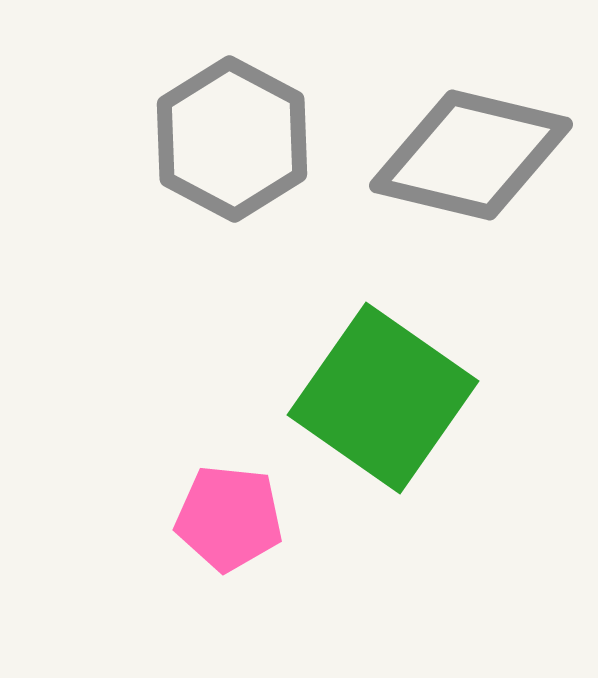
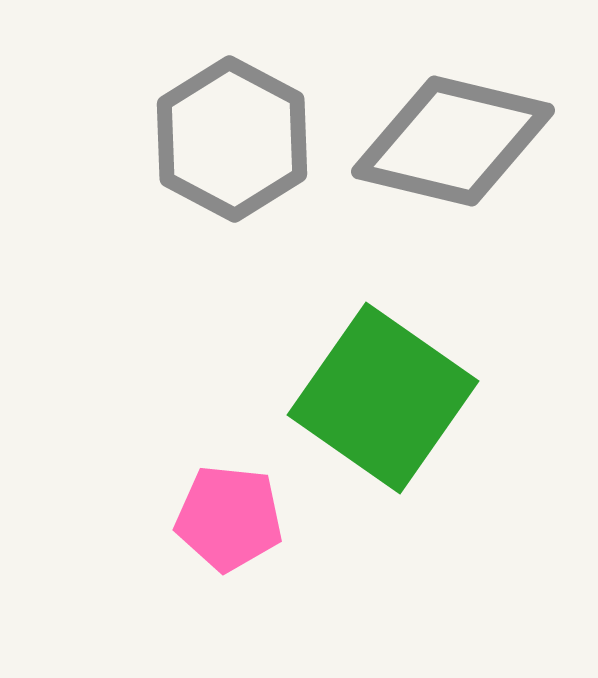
gray diamond: moved 18 px left, 14 px up
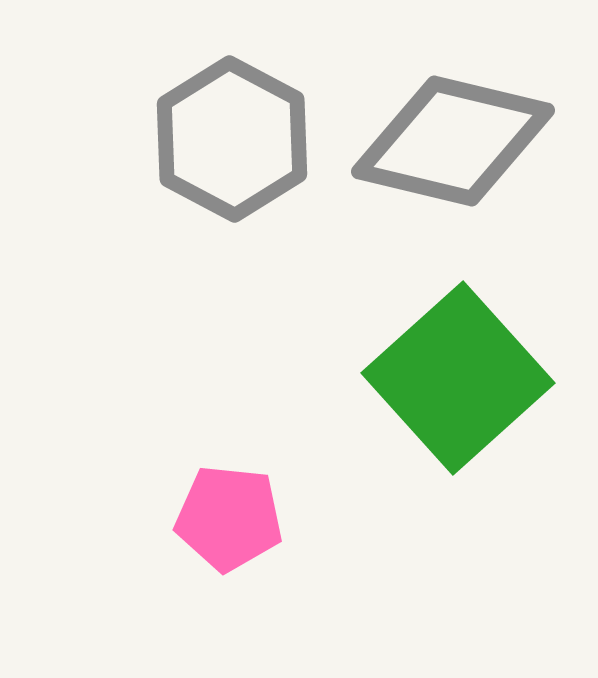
green square: moved 75 px right, 20 px up; rotated 13 degrees clockwise
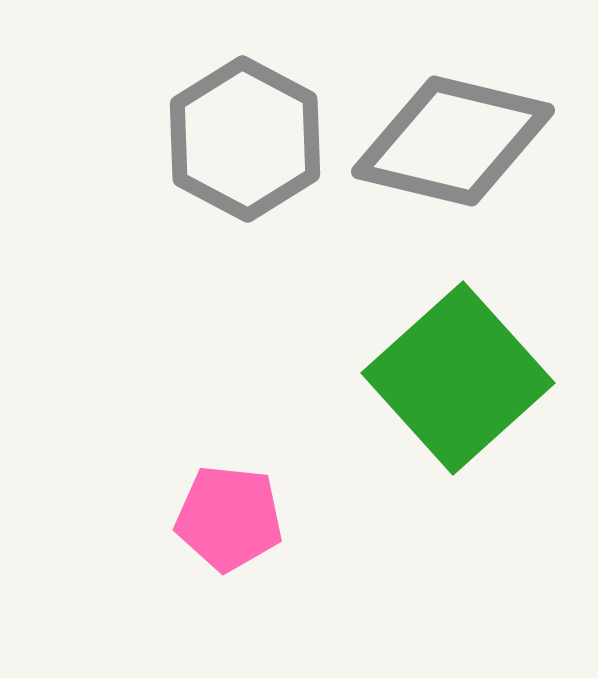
gray hexagon: moved 13 px right
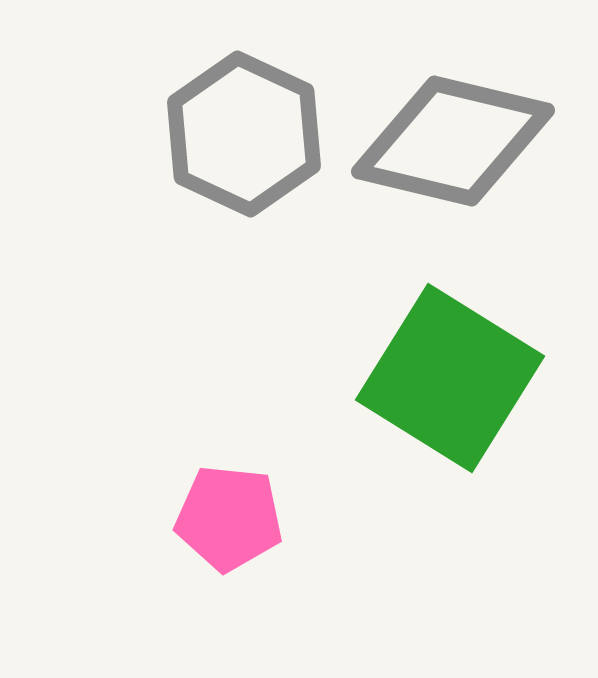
gray hexagon: moved 1 px left, 5 px up; rotated 3 degrees counterclockwise
green square: moved 8 px left; rotated 16 degrees counterclockwise
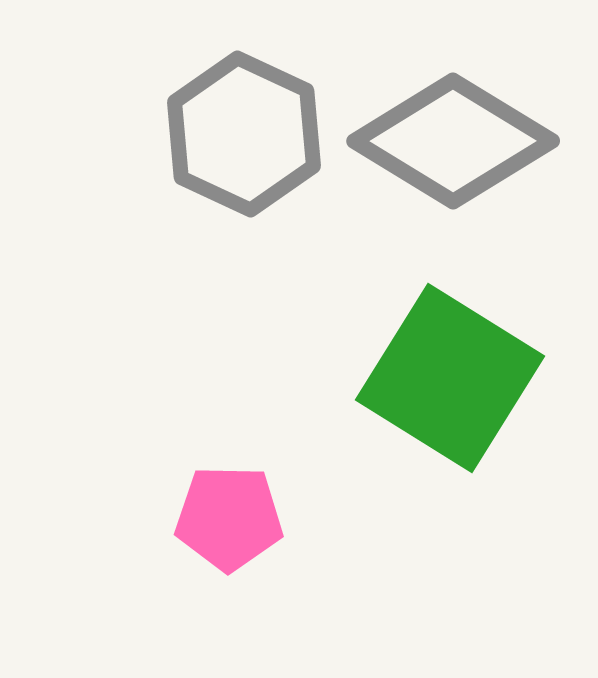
gray diamond: rotated 18 degrees clockwise
pink pentagon: rotated 5 degrees counterclockwise
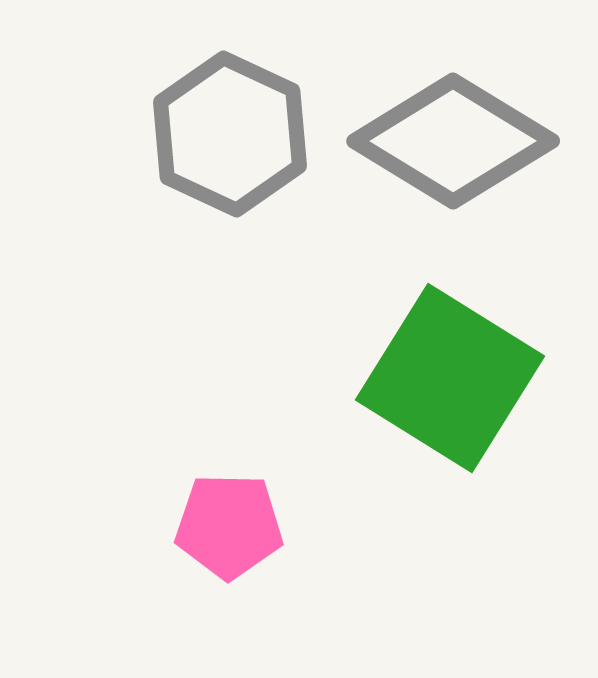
gray hexagon: moved 14 px left
pink pentagon: moved 8 px down
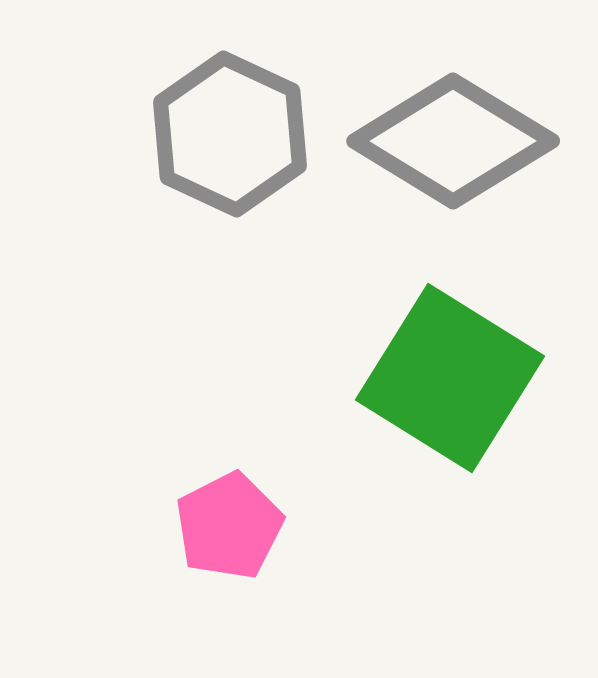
pink pentagon: rotated 28 degrees counterclockwise
